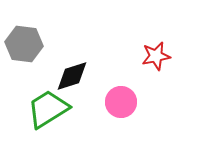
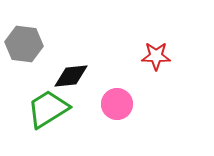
red star: rotated 12 degrees clockwise
black diamond: moved 1 px left; rotated 12 degrees clockwise
pink circle: moved 4 px left, 2 px down
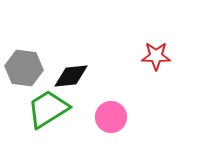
gray hexagon: moved 24 px down
pink circle: moved 6 px left, 13 px down
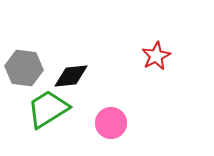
red star: rotated 28 degrees counterclockwise
pink circle: moved 6 px down
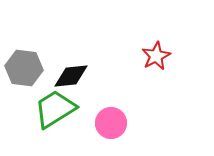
green trapezoid: moved 7 px right
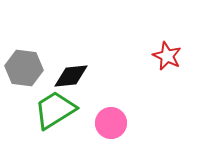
red star: moved 11 px right; rotated 20 degrees counterclockwise
green trapezoid: moved 1 px down
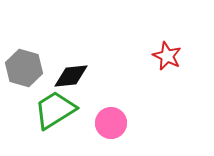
gray hexagon: rotated 9 degrees clockwise
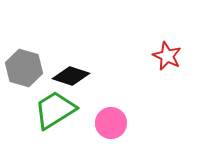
black diamond: rotated 24 degrees clockwise
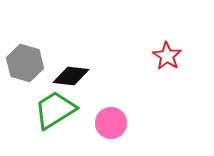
red star: rotated 8 degrees clockwise
gray hexagon: moved 1 px right, 5 px up
black diamond: rotated 12 degrees counterclockwise
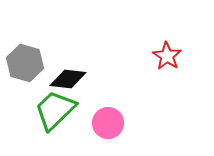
black diamond: moved 3 px left, 3 px down
green trapezoid: rotated 12 degrees counterclockwise
pink circle: moved 3 px left
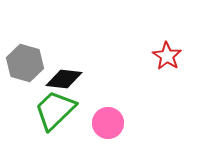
black diamond: moved 4 px left
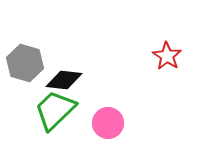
black diamond: moved 1 px down
